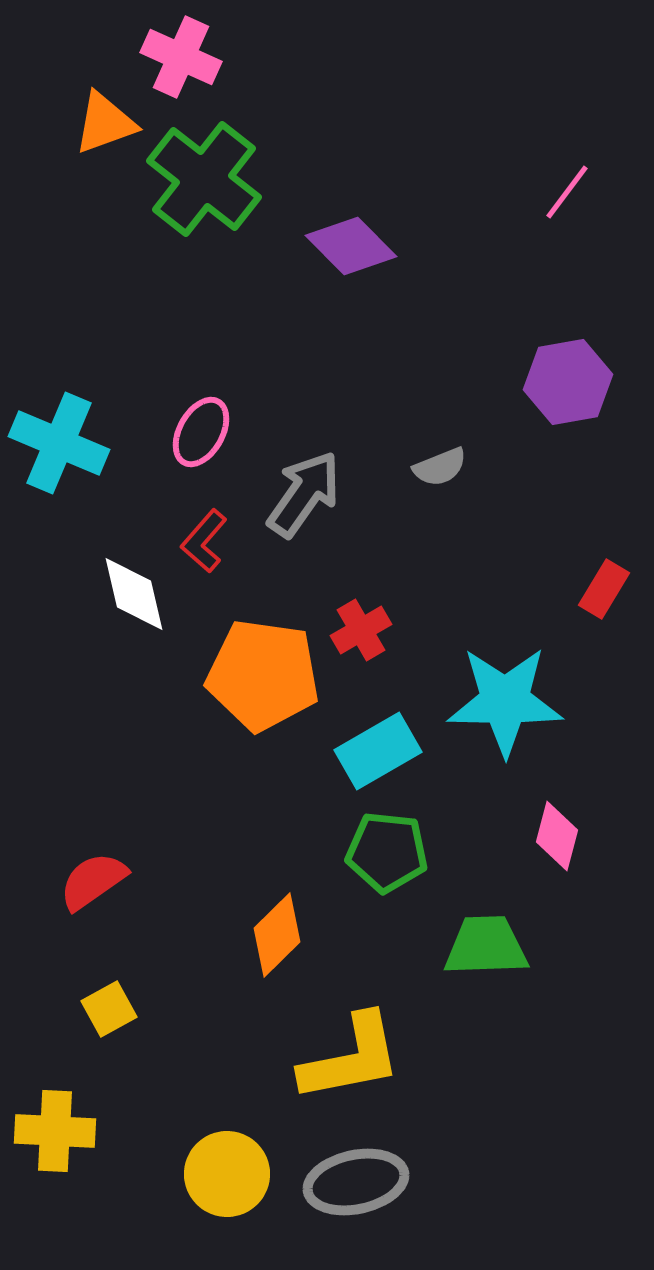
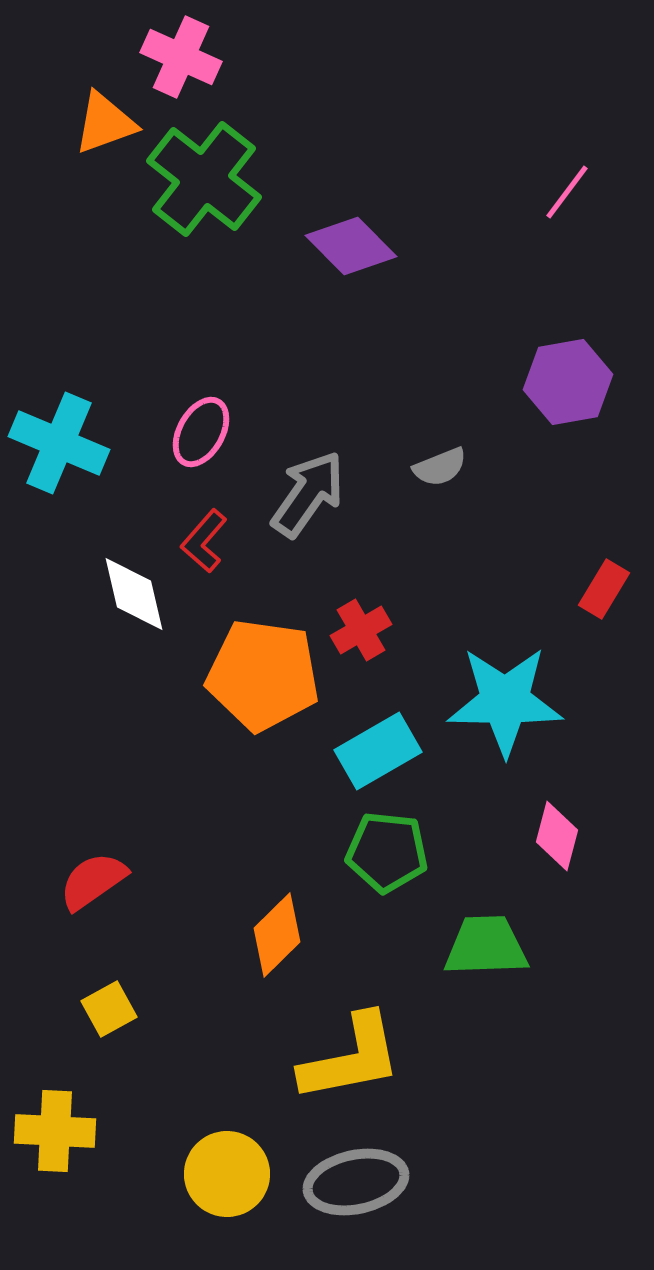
gray arrow: moved 4 px right
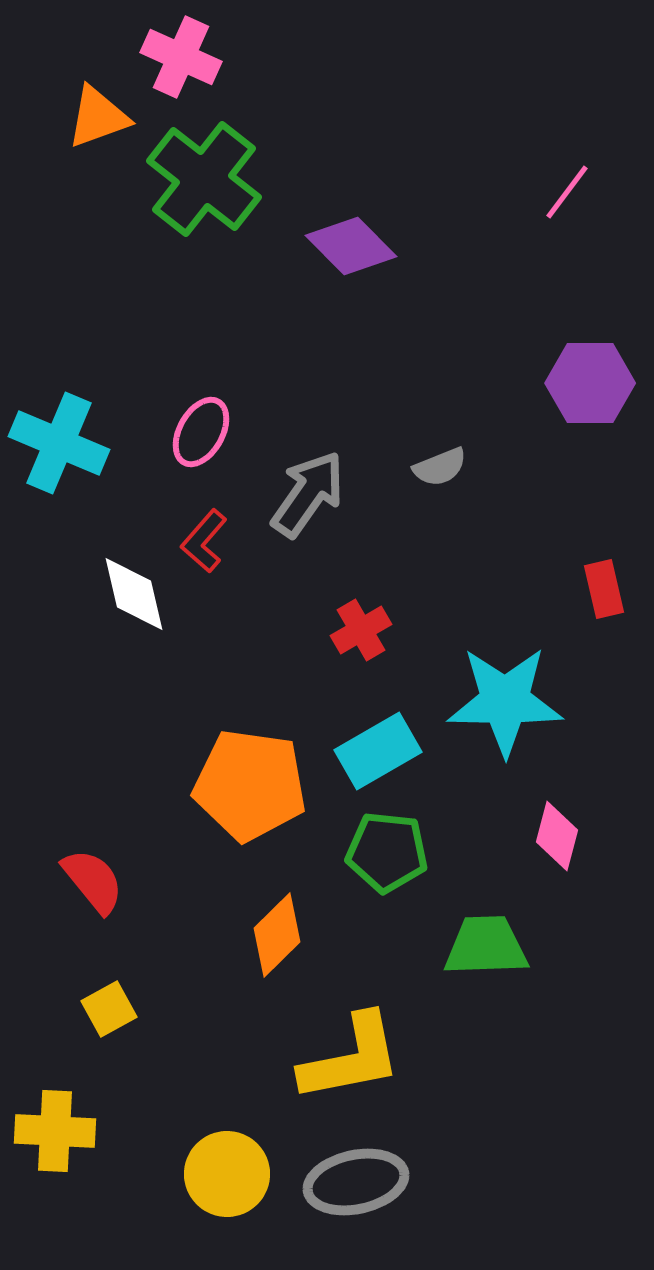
orange triangle: moved 7 px left, 6 px up
purple hexagon: moved 22 px right, 1 px down; rotated 10 degrees clockwise
red rectangle: rotated 44 degrees counterclockwise
orange pentagon: moved 13 px left, 110 px down
red semicircle: rotated 86 degrees clockwise
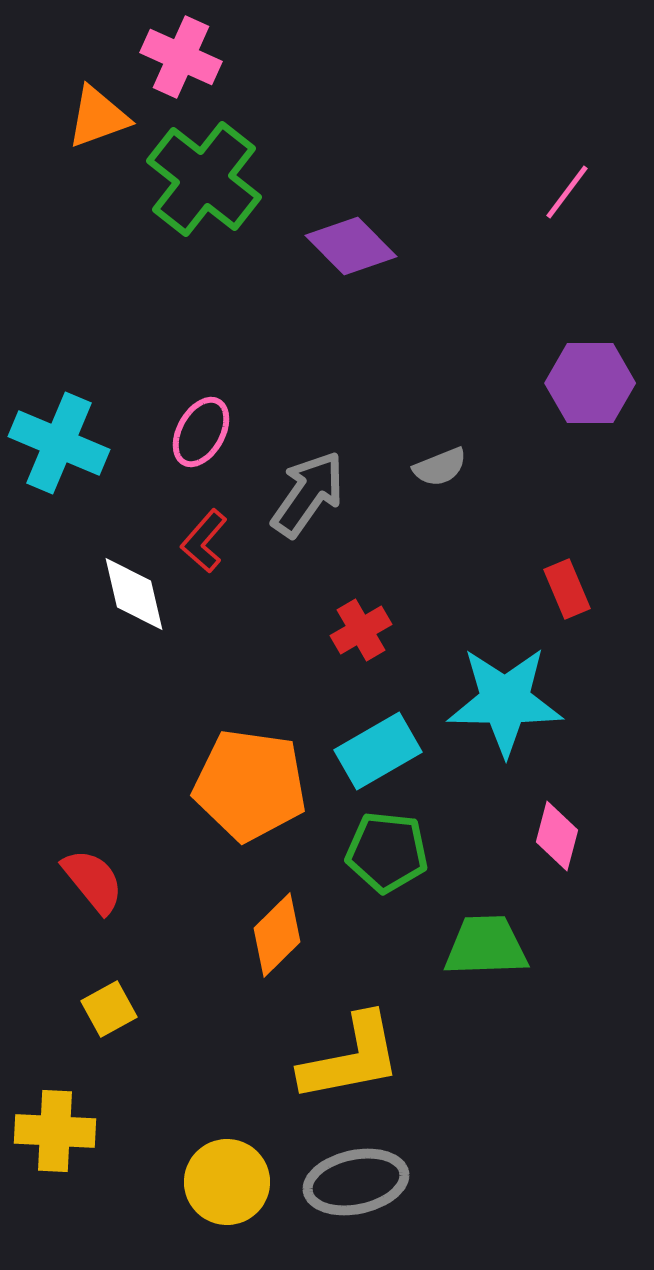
red rectangle: moved 37 px left; rotated 10 degrees counterclockwise
yellow circle: moved 8 px down
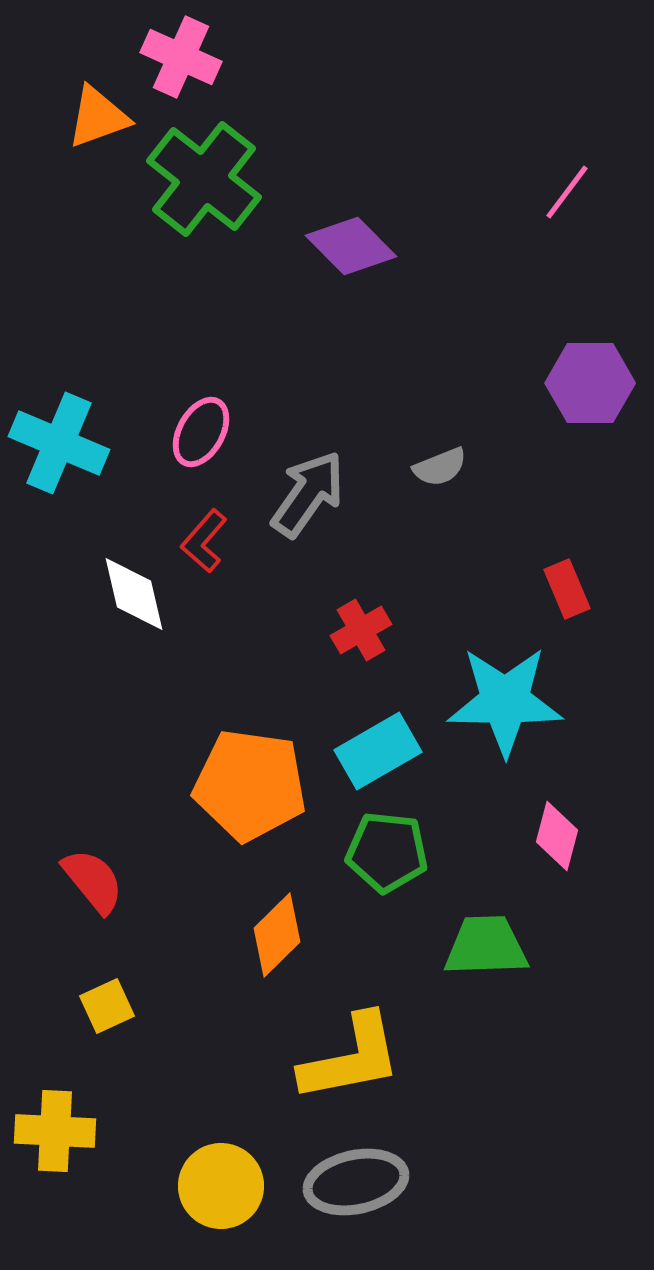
yellow square: moved 2 px left, 3 px up; rotated 4 degrees clockwise
yellow circle: moved 6 px left, 4 px down
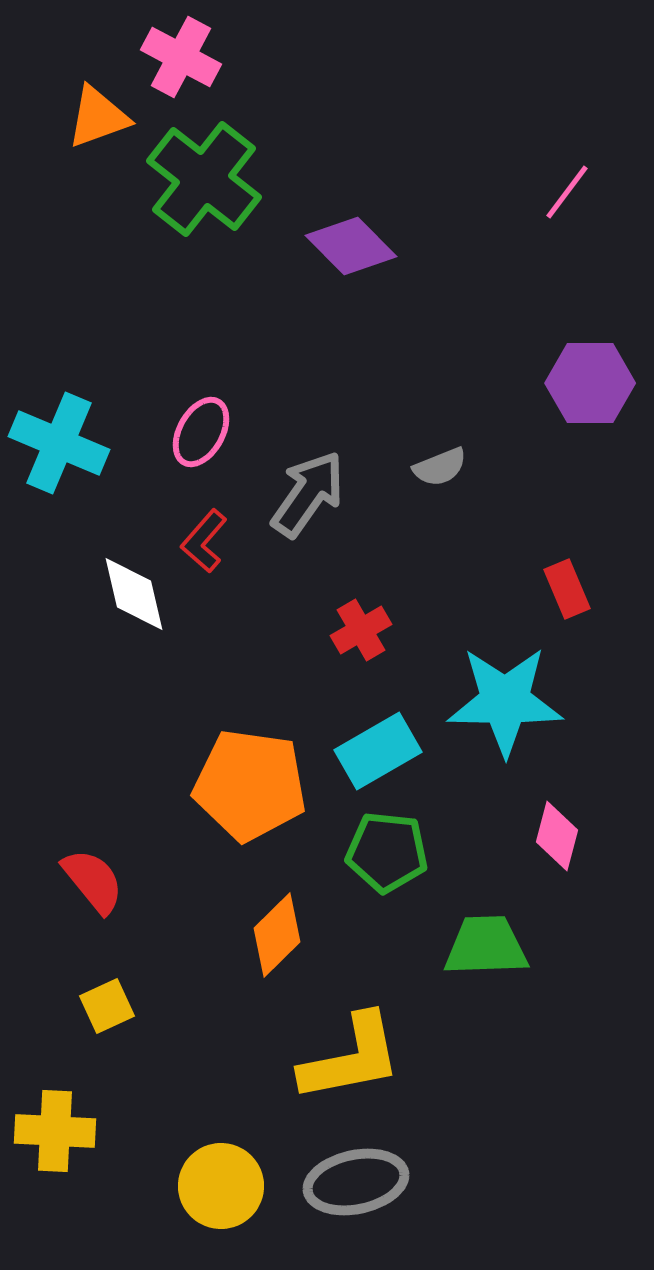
pink cross: rotated 4 degrees clockwise
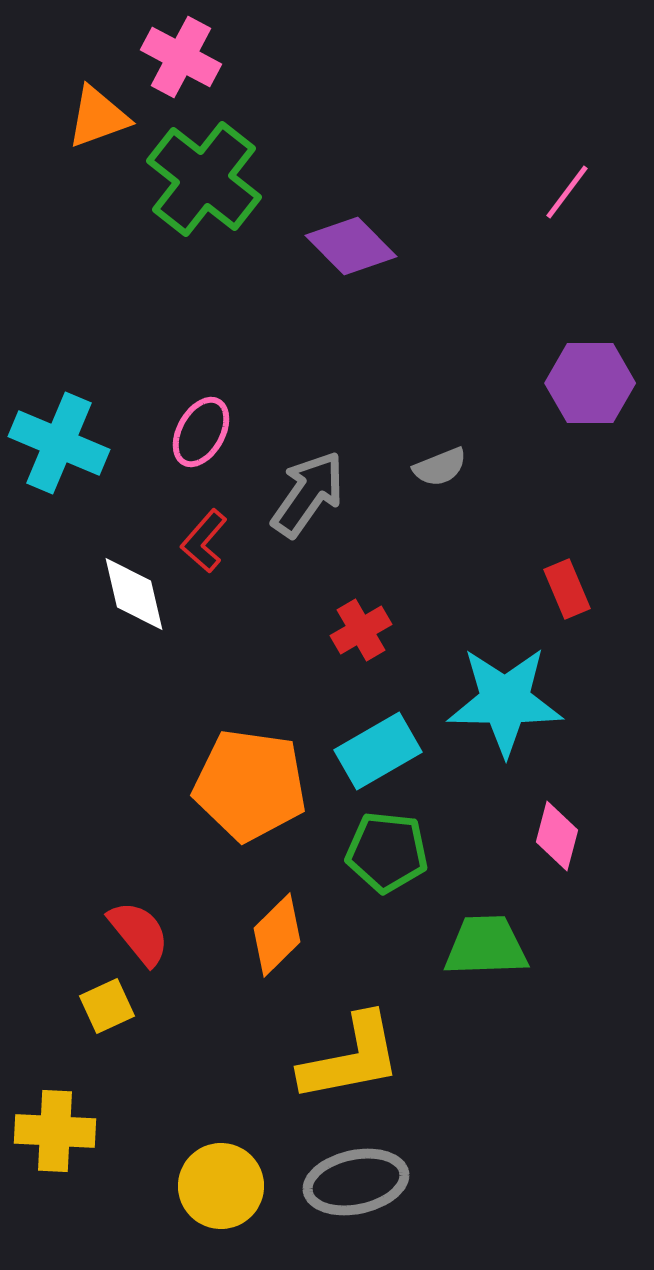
red semicircle: moved 46 px right, 52 px down
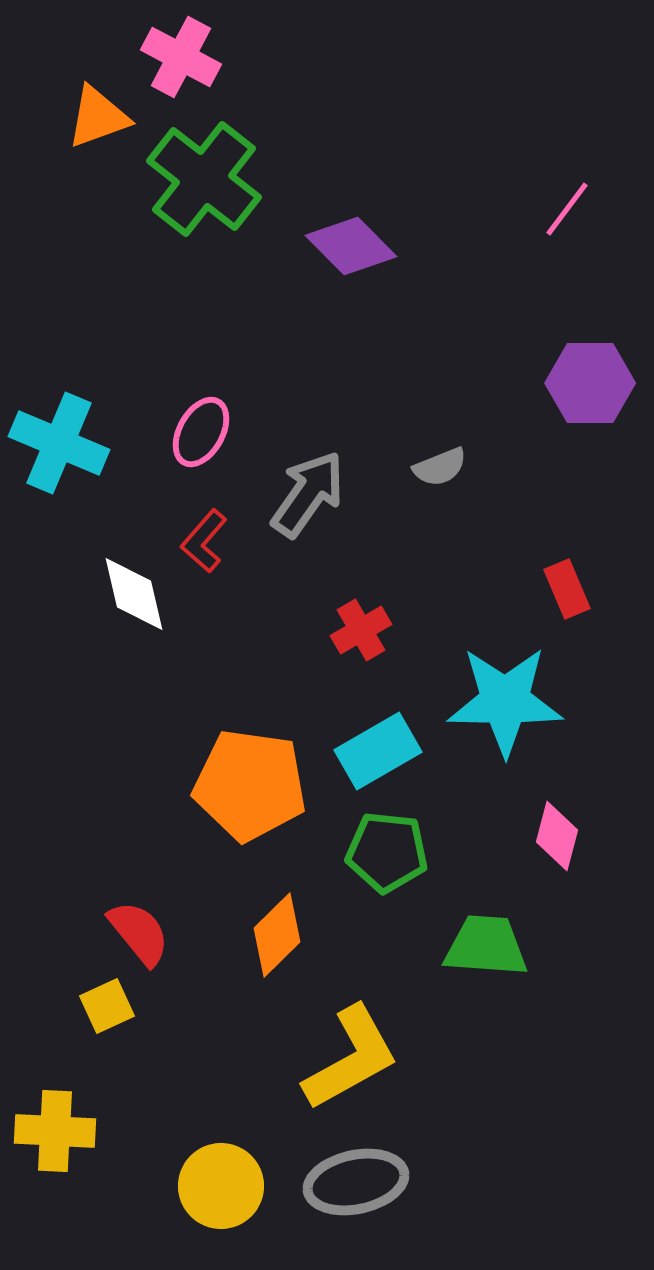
pink line: moved 17 px down
green trapezoid: rotated 6 degrees clockwise
yellow L-shape: rotated 18 degrees counterclockwise
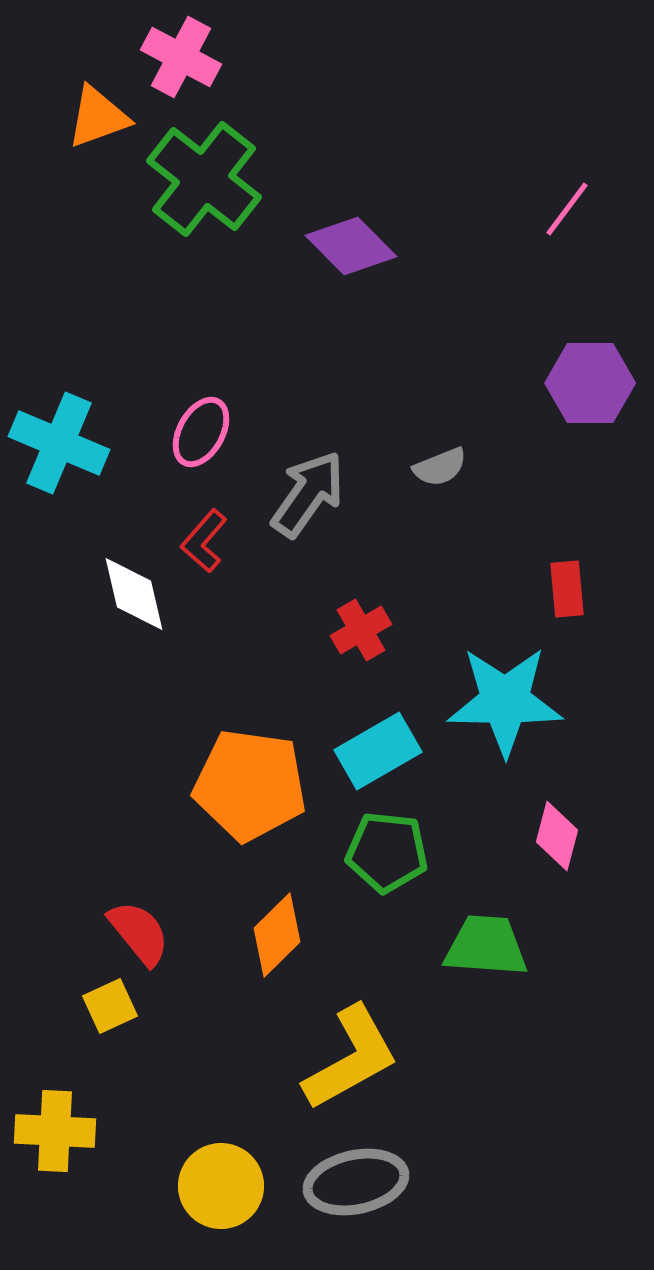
red rectangle: rotated 18 degrees clockwise
yellow square: moved 3 px right
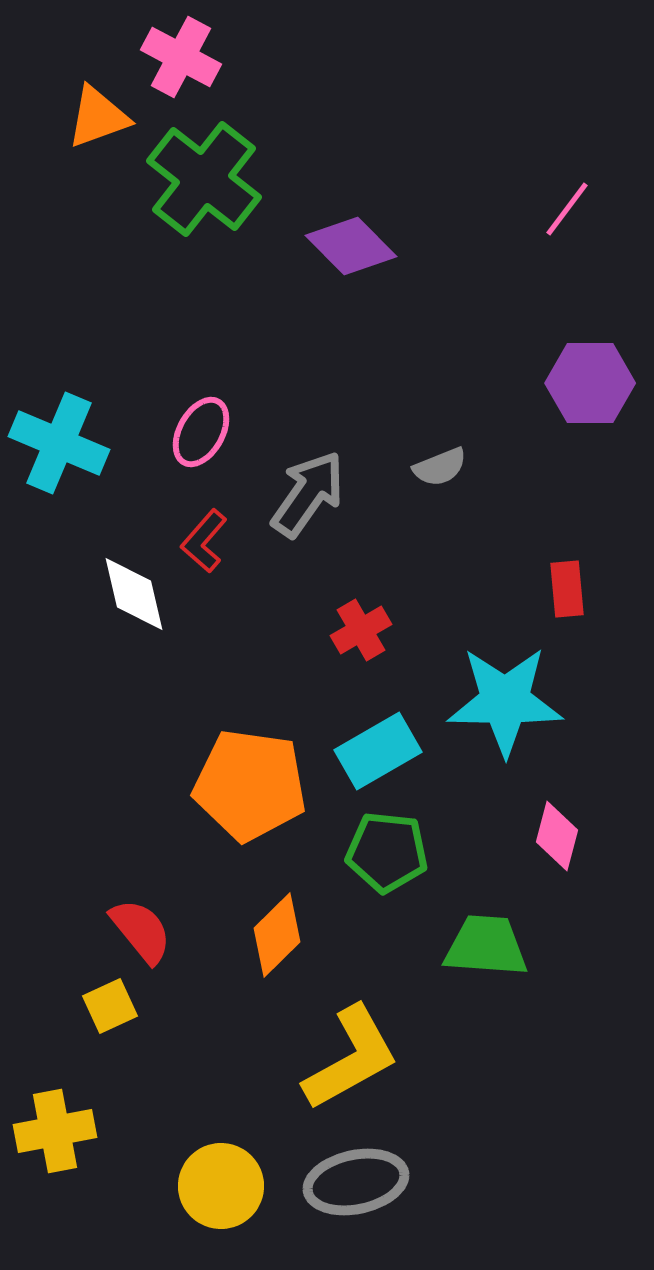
red semicircle: moved 2 px right, 2 px up
yellow cross: rotated 14 degrees counterclockwise
